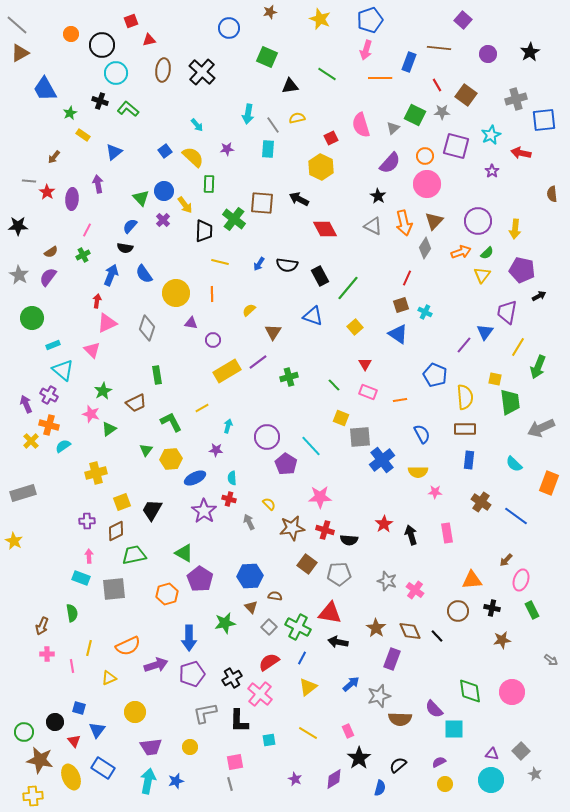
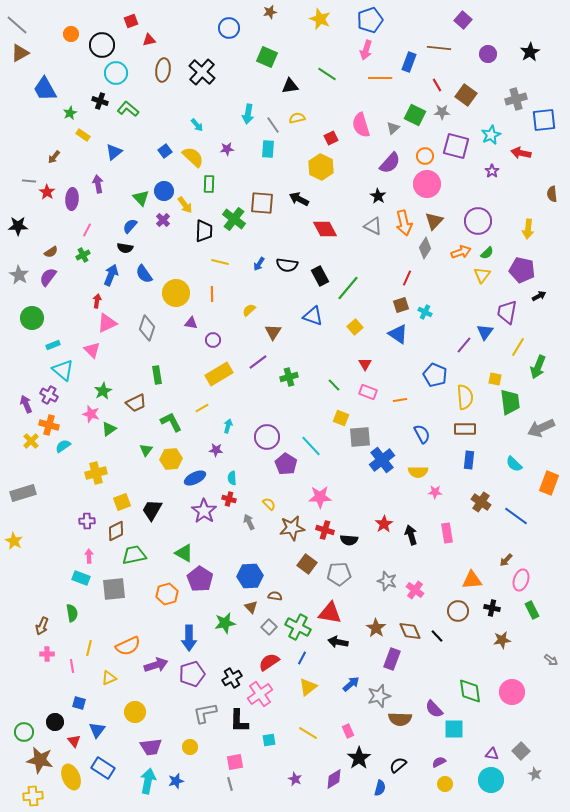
yellow arrow at (515, 229): moved 13 px right
yellow rectangle at (227, 371): moved 8 px left, 3 px down
pink cross at (260, 694): rotated 15 degrees clockwise
blue square at (79, 708): moved 5 px up
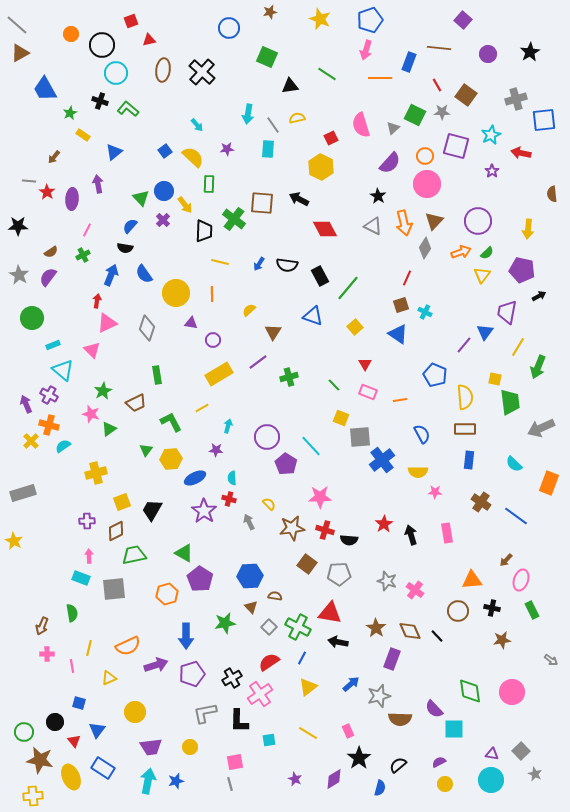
blue arrow at (189, 638): moved 3 px left, 2 px up
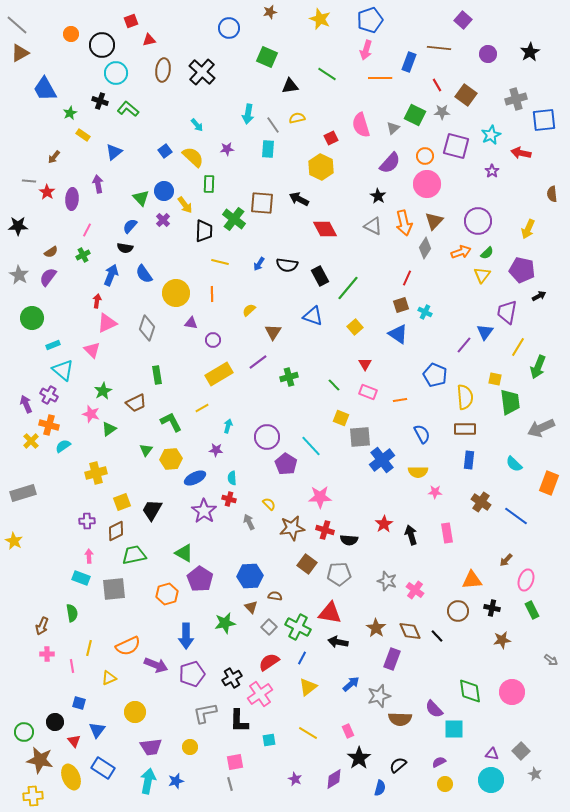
yellow arrow at (528, 229): rotated 18 degrees clockwise
pink ellipse at (521, 580): moved 5 px right
purple arrow at (156, 665): rotated 40 degrees clockwise
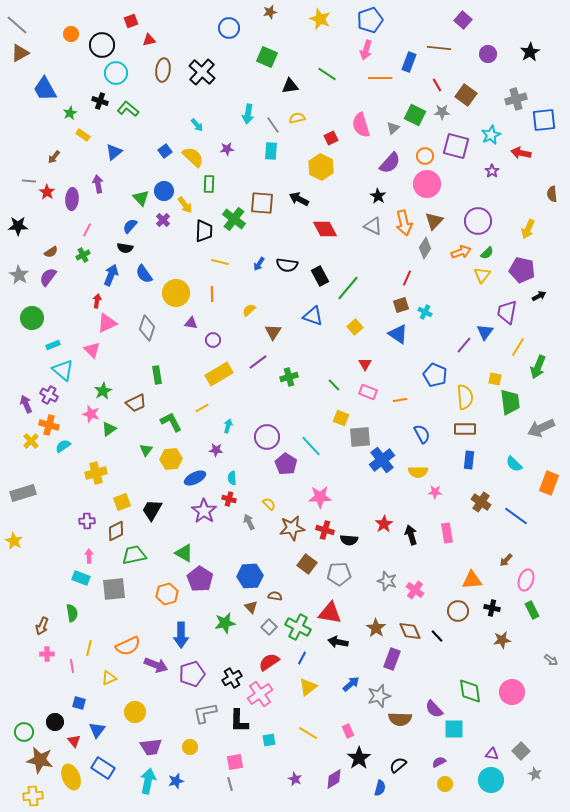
cyan rectangle at (268, 149): moved 3 px right, 2 px down
blue arrow at (186, 636): moved 5 px left, 1 px up
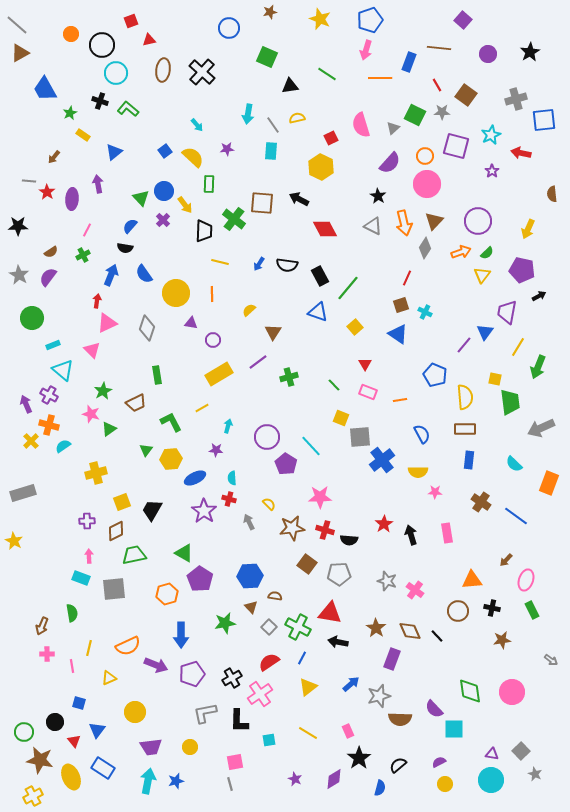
blue triangle at (313, 316): moved 5 px right, 4 px up
yellow cross at (33, 796): rotated 24 degrees counterclockwise
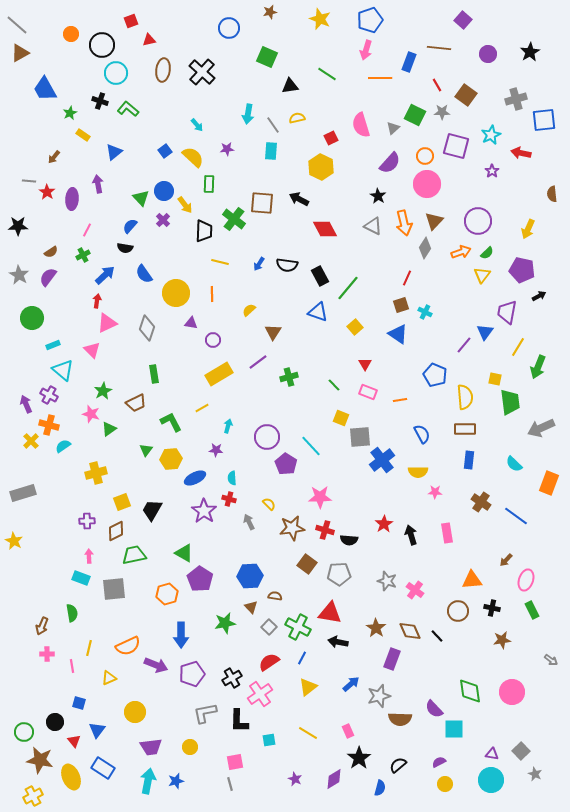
blue arrow at (111, 275): moved 6 px left; rotated 25 degrees clockwise
green rectangle at (157, 375): moved 3 px left, 1 px up
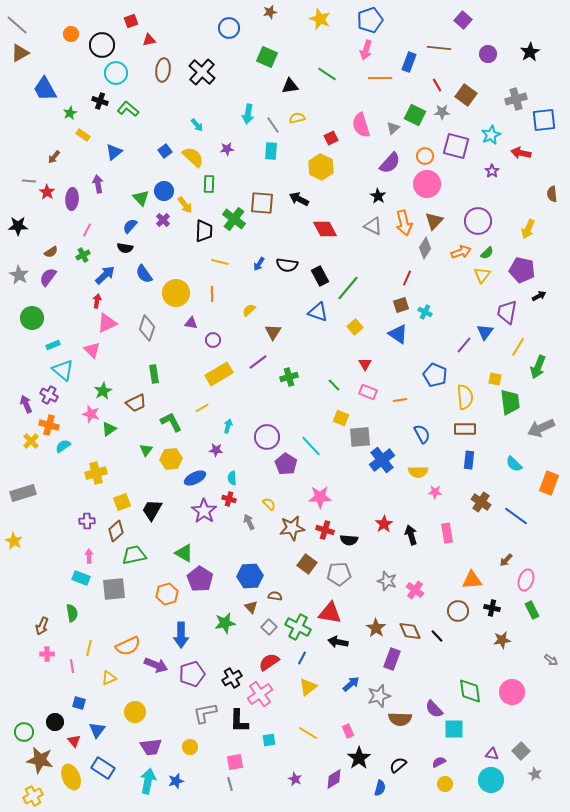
brown diamond at (116, 531): rotated 15 degrees counterclockwise
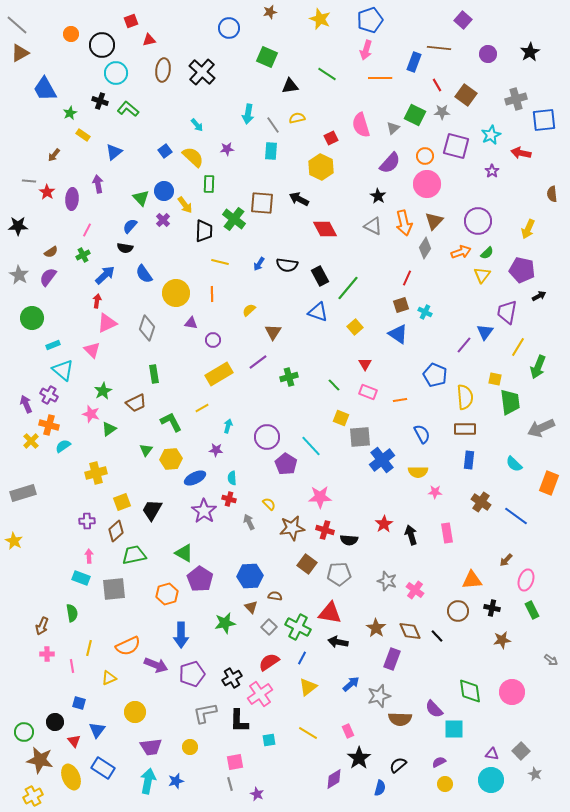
blue rectangle at (409, 62): moved 5 px right
brown arrow at (54, 157): moved 2 px up
purple star at (295, 779): moved 38 px left, 15 px down
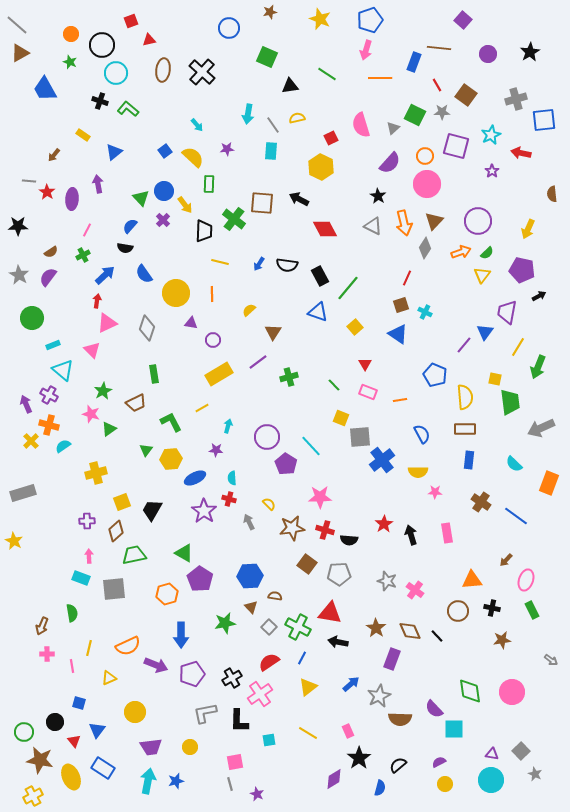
green star at (70, 113): moved 51 px up; rotated 24 degrees counterclockwise
gray star at (379, 696): rotated 10 degrees counterclockwise
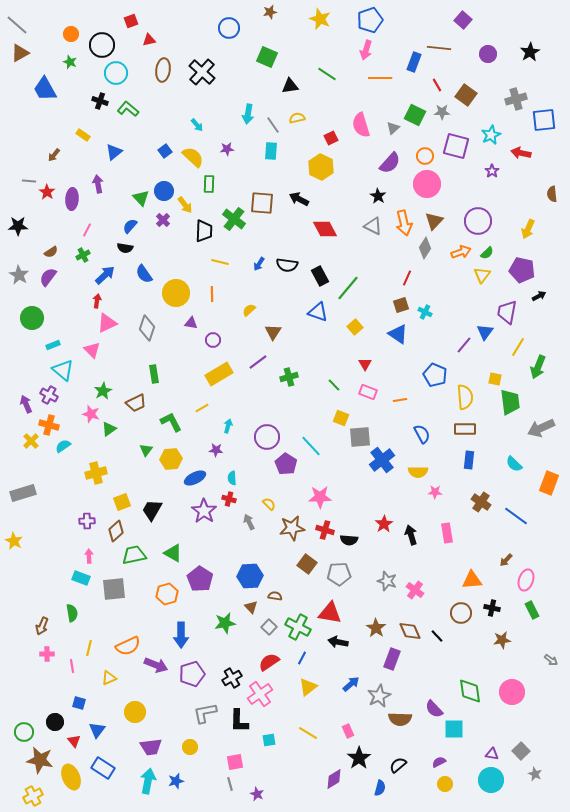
green triangle at (184, 553): moved 11 px left
brown circle at (458, 611): moved 3 px right, 2 px down
